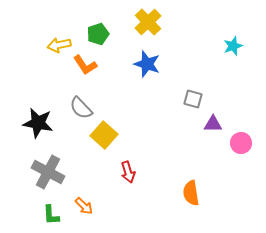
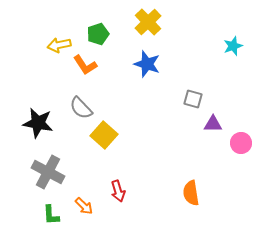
red arrow: moved 10 px left, 19 px down
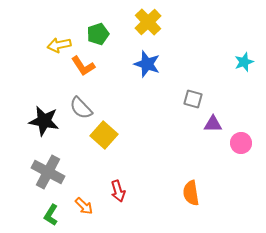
cyan star: moved 11 px right, 16 px down
orange L-shape: moved 2 px left, 1 px down
black star: moved 6 px right, 2 px up
green L-shape: rotated 35 degrees clockwise
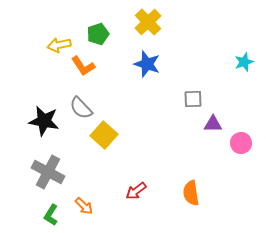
gray square: rotated 18 degrees counterclockwise
red arrow: moved 18 px right; rotated 70 degrees clockwise
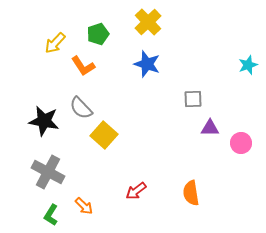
yellow arrow: moved 4 px left, 2 px up; rotated 35 degrees counterclockwise
cyan star: moved 4 px right, 3 px down
purple triangle: moved 3 px left, 4 px down
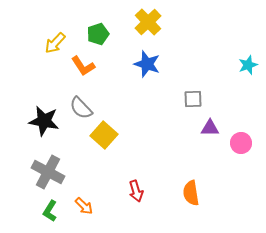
red arrow: rotated 70 degrees counterclockwise
green L-shape: moved 1 px left, 4 px up
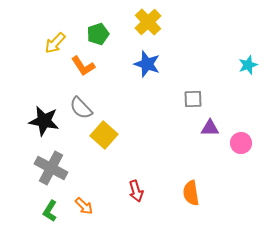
gray cross: moved 3 px right, 4 px up
